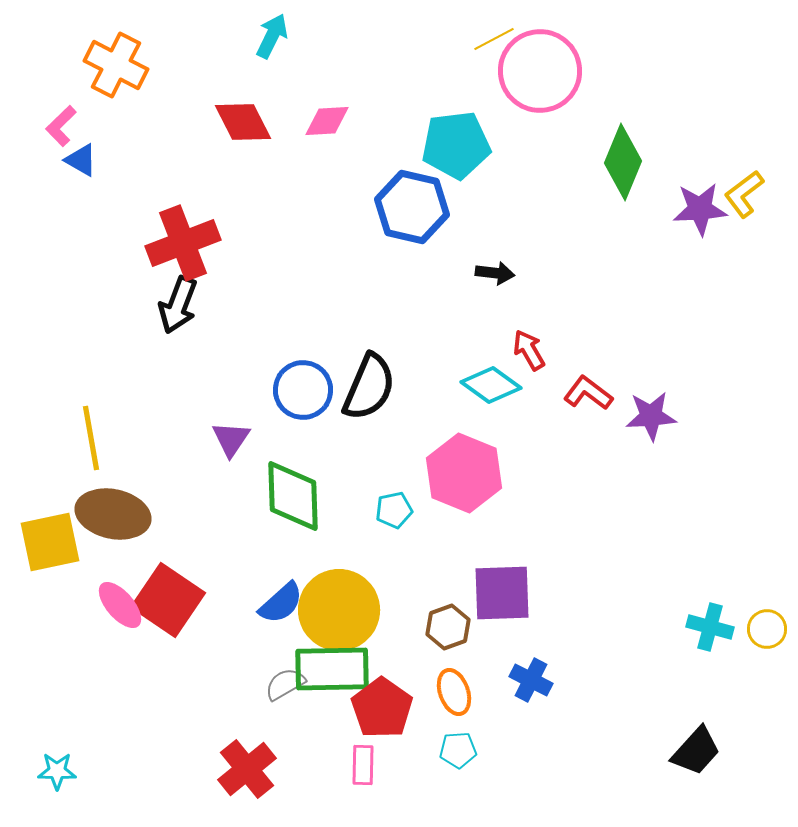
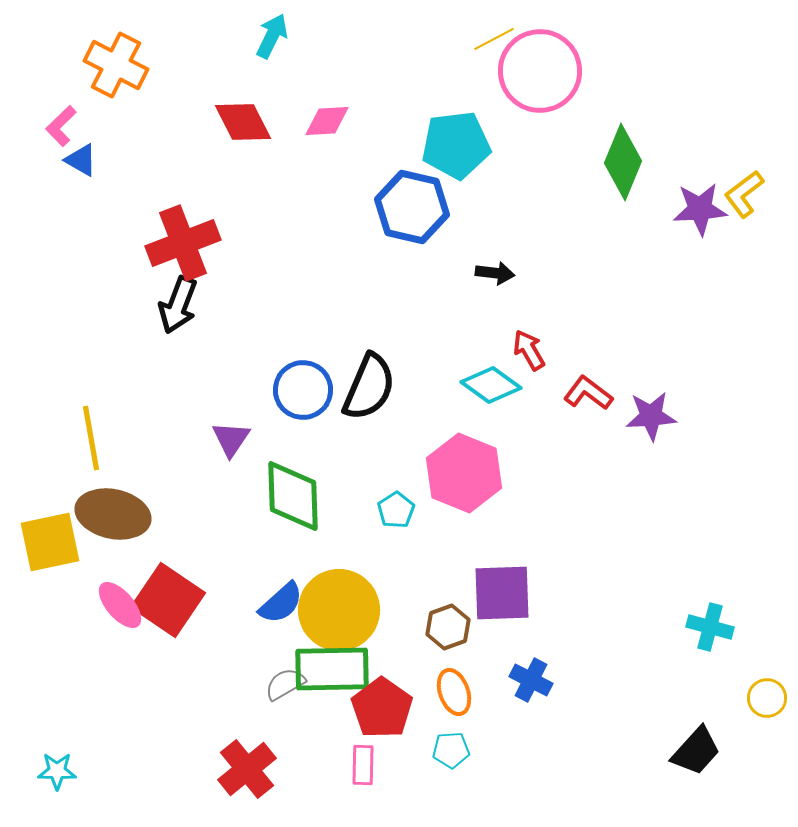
cyan pentagon at (394, 510): moved 2 px right; rotated 21 degrees counterclockwise
yellow circle at (767, 629): moved 69 px down
cyan pentagon at (458, 750): moved 7 px left
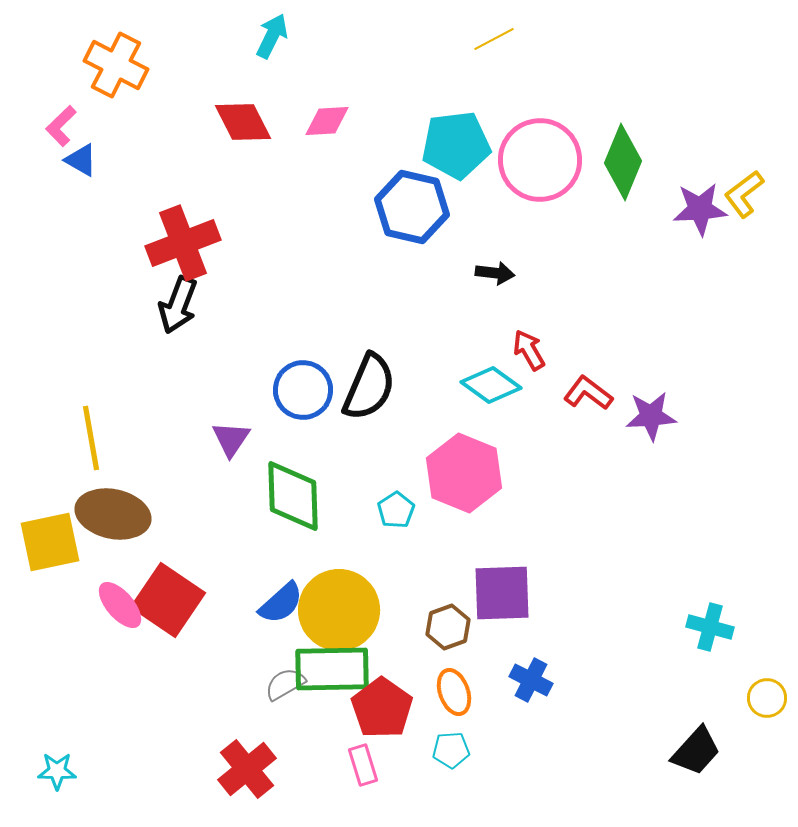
pink circle at (540, 71): moved 89 px down
pink rectangle at (363, 765): rotated 18 degrees counterclockwise
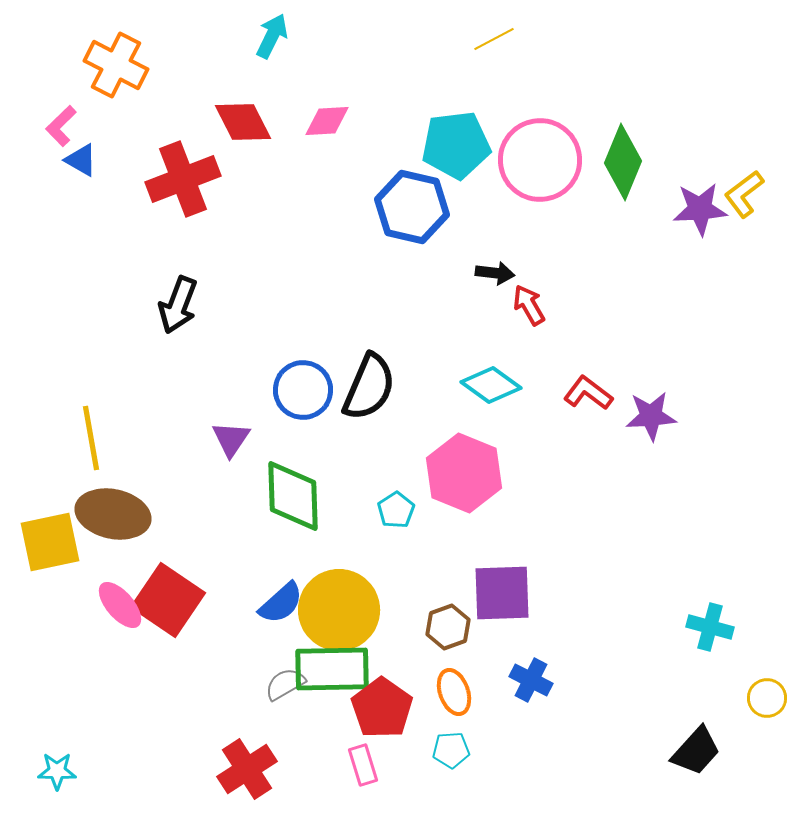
red cross at (183, 243): moved 64 px up
red arrow at (529, 350): moved 45 px up
red cross at (247, 769): rotated 6 degrees clockwise
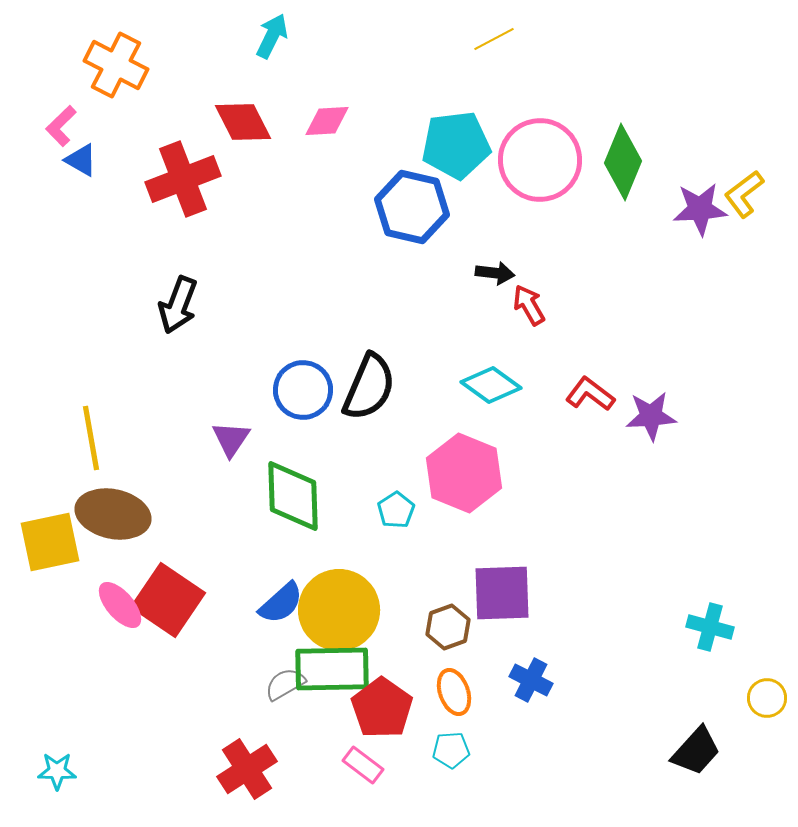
red L-shape at (588, 393): moved 2 px right, 1 px down
pink rectangle at (363, 765): rotated 36 degrees counterclockwise
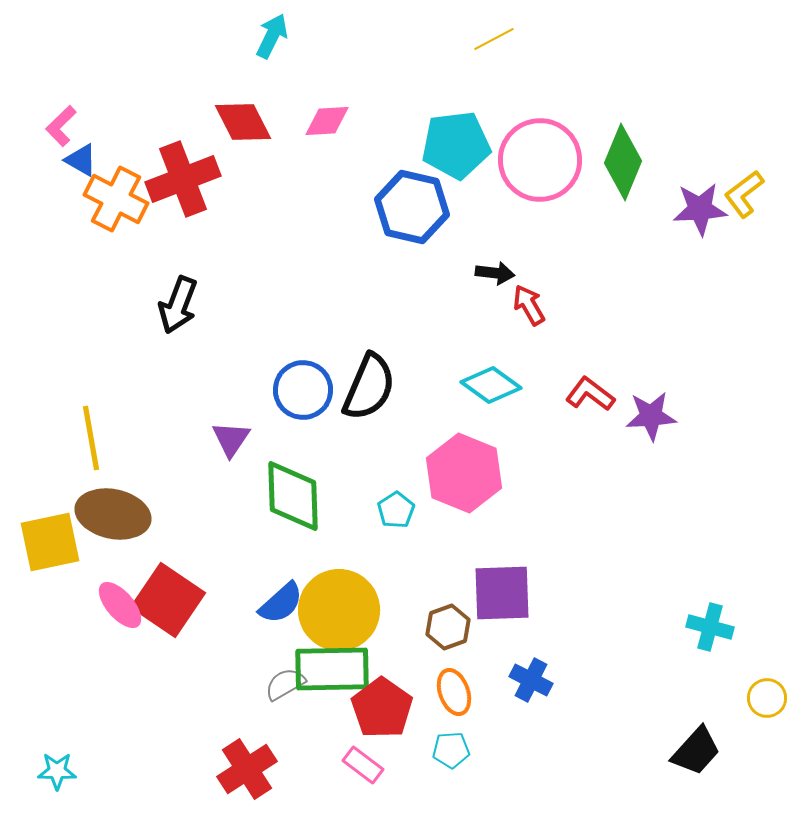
orange cross at (116, 65): moved 134 px down
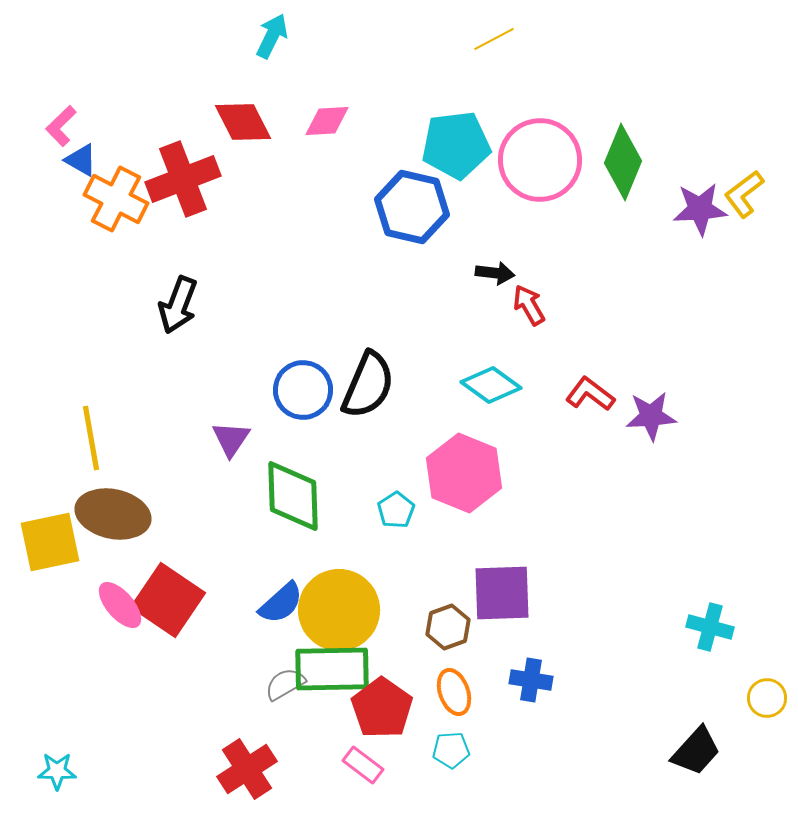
black semicircle at (369, 387): moved 1 px left, 2 px up
blue cross at (531, 680): rotated 18 degrees counterclockwise
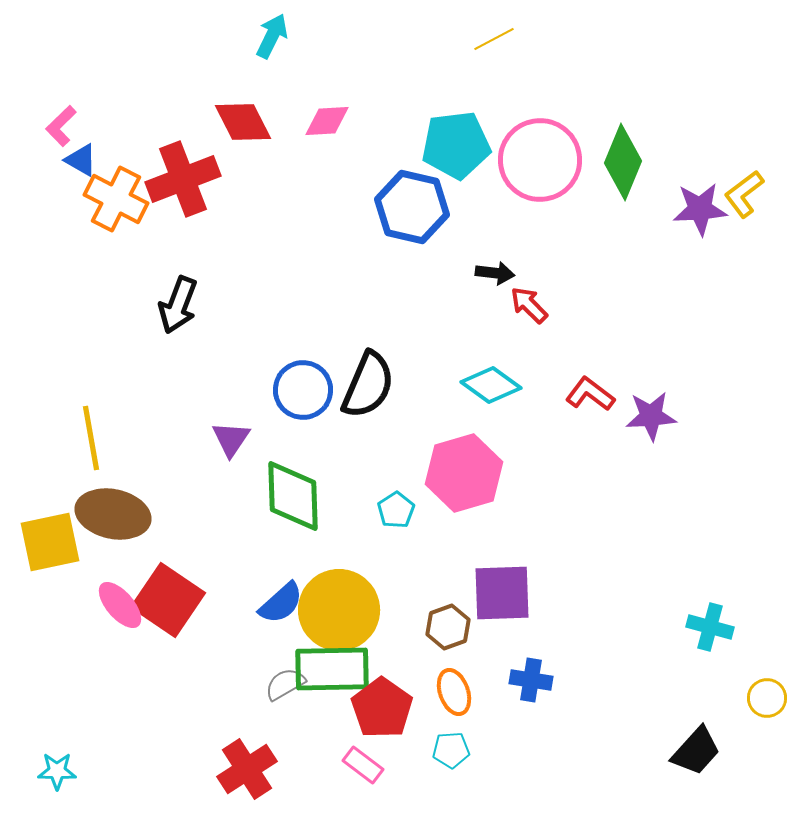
red arrow at (529, 305): rotated 15 degrees counterclockwise
pink hexagon at (464, 473): rotated 22 degrees clockwise
